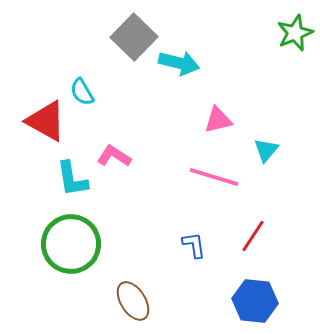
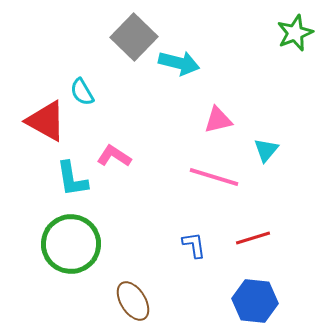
red line: moved 2 px down; rotated 40 degrees clockwise
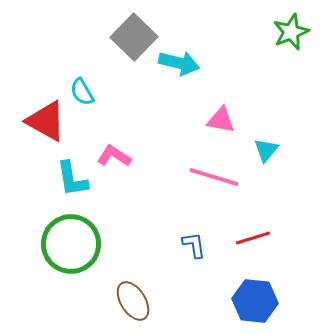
green star: moved 4 px left, 1 px up
pink triangle: moved 3 px right; rotated 24 degrees clockwise
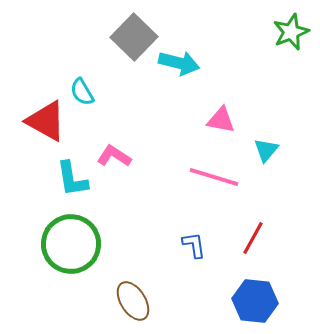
red line: rotated 44 degrees counterclockwise
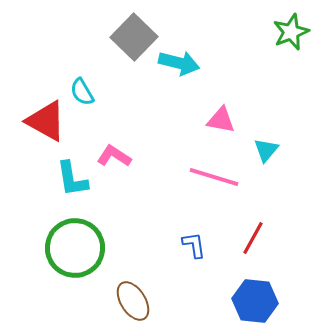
green circle: moved 4 px right, 4 px down
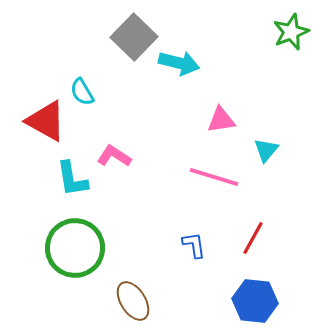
pink triangle: rotated 20 degrees counterclockwise
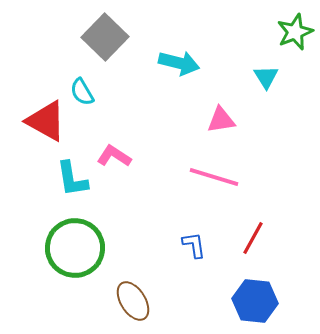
green star: moved 4 px right
gray square: moved 29 px left
cyan triangle: moved 73 px up; rotated 12 degrees counterclockwise
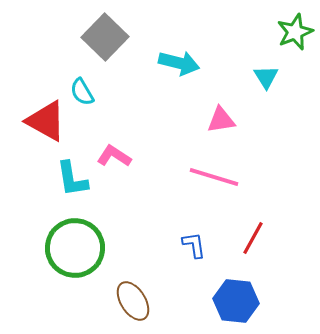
blue hexagon: moved 19 px left
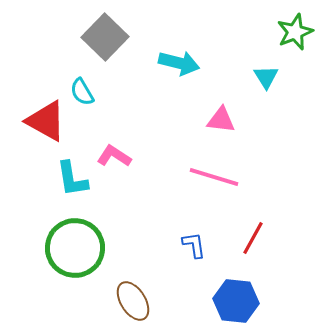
pink triangle: rotated 16 degrees clockwise
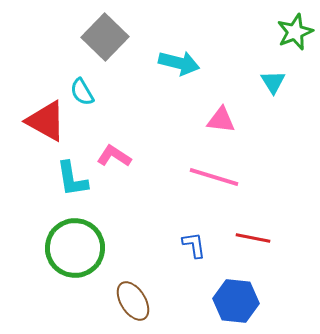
cyan triangle: moved 7 px right, 5 px down
red line: rotated 72 degrees clockwise
